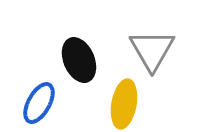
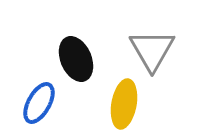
black ellipse: moved 3 px left, 1 px up
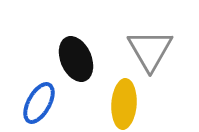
gray triangle: moved 2 px left
yellow ellipse: rotated 6 degrees counterclockwise
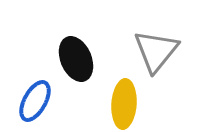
gray triangle: moved 6 px right, 1 px down; rotated 9 degrees clockwise
blue ellipse: moved 4 px left, 2 px up
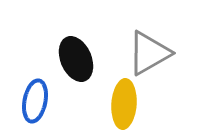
gray triangle: moved 7 px left, 2 px down; rotated 21 degrees clockwise
blue ellipse: rotated 18 degrees counterclockwise
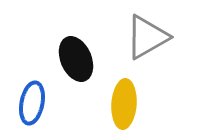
gray triangle: moved 2 px left, 16 px up
blue ellipse: moved 3 px left, 2 px down
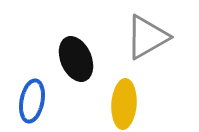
blue ellipse: moved 2 px up
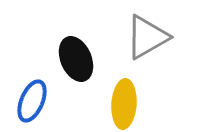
blue ellipse: rotated 12 degrees clockwise
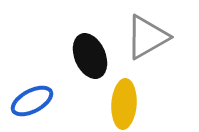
black ellipse: moved 14 px right, 3 px up
blue ellipse: rotated 39 degrees clockwise
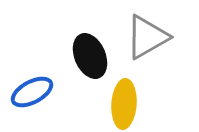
blue ellipse: moved 9 px up
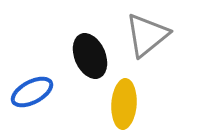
gray triangle: moved 2 px up; rotated 9 degrees counterclockwise
